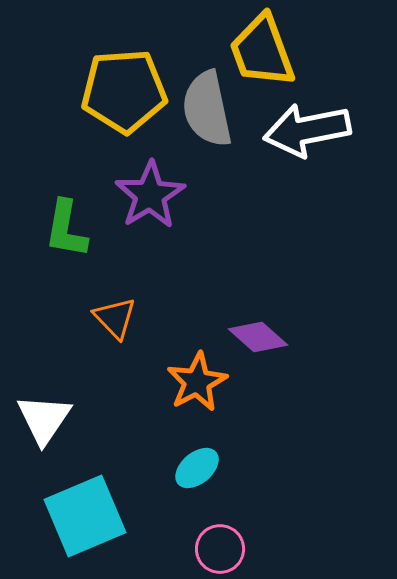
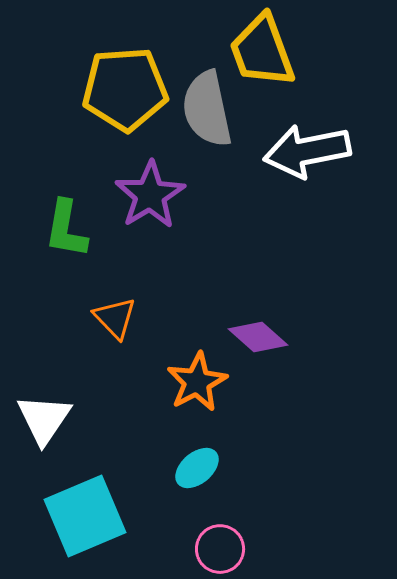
yellow pentagon: moved 1 px right, 2 px up
white arrow: moved 21 px down
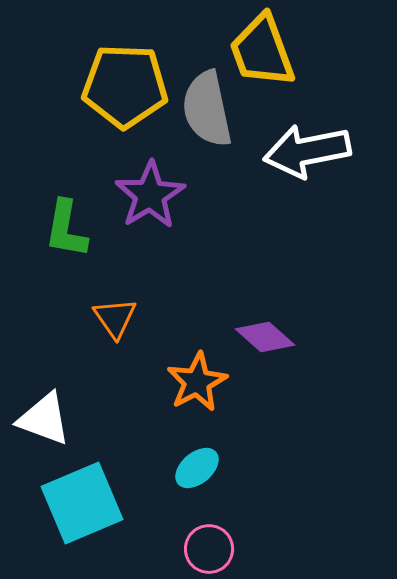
yellow pentagon: moved 3 px up; rotated 6 degrees clockwise
orange triangle: rotated 9 degrees clockwise
purple diamond: moved 7 px right
white triangle: rotated 44 degrees counterclockwise
cyan square: moved 3 px left, 13 px up
pink circle: moved 11 px left
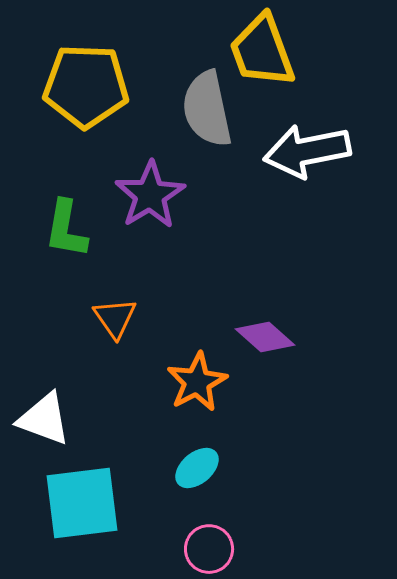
yellow pentagon: moved 39 px left
cyan square: rotated 16 degrees clockwise
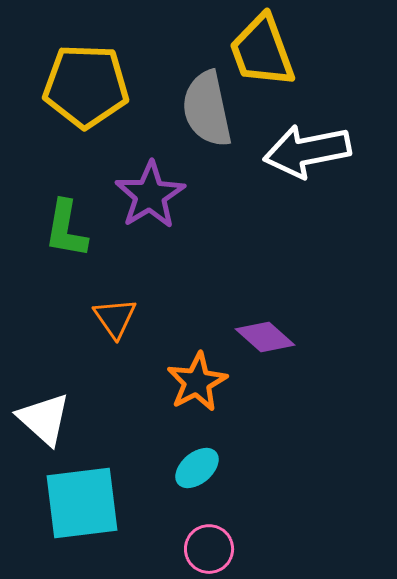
white triangle: rotated 22 degrees clockwise
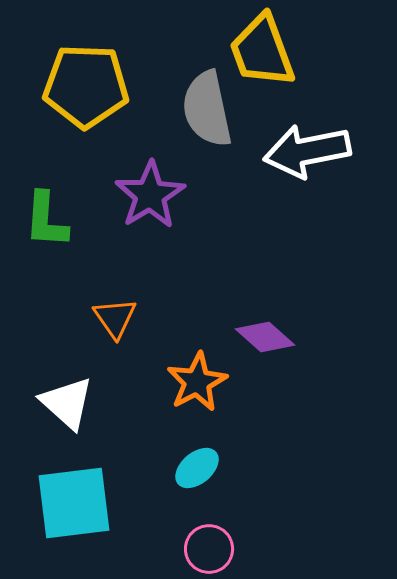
green L-shape: moved 20 px left, 9 px up; rotated 6 degrees counterclockwise
white triangle: moved 23 px right, 16 px up
cyan square: moved 8 px left
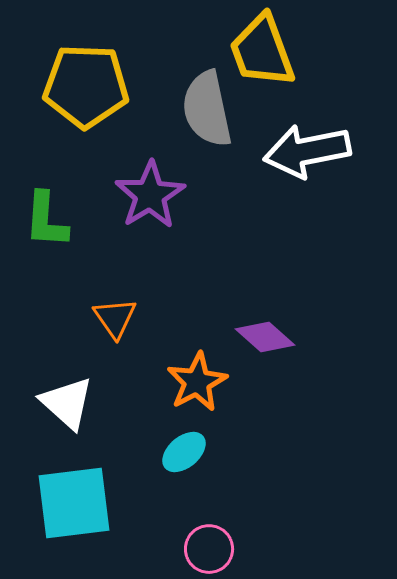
cyan ellipse: moved 13 px left, 16 px up
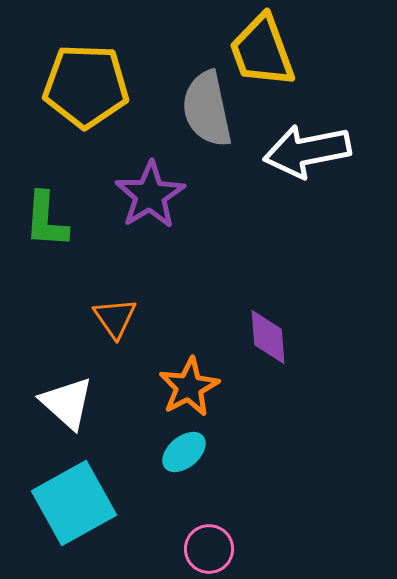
purple diamond: moved 3 px right; rotated 44 degrees clockwise
orange star: moved 8 px left, 5 px down
cyan square: rotated 22 degrees counterclockwise
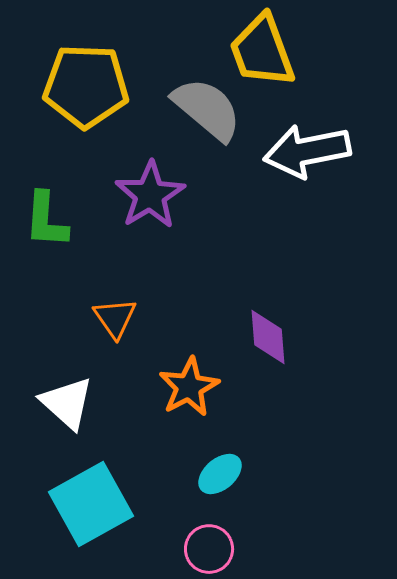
gray semicircle: rotated 142 degrees clockwise
cyan ellipse: moved 36 px right, 22 px down
cyan square: moved 17 px right, 1 px down
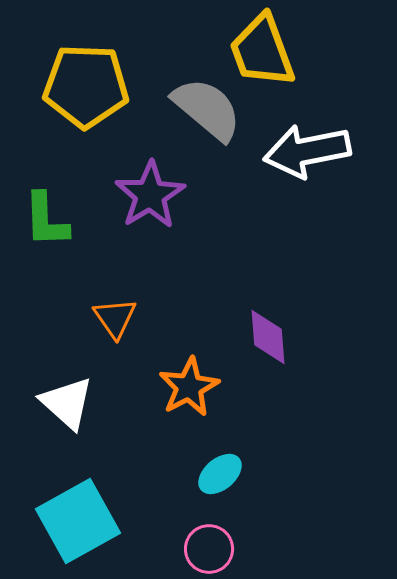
green L-shape: rotated 6 degrees counterclockwise
cyan square: moved 13 px left, 17 px down
